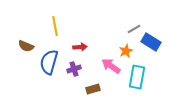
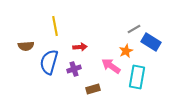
brown semicircle: rotated 28 degrees counterclockwise
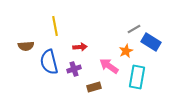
blue semicircle: rotated 30 degrees counterclockwise
pink arrow: moved 2 px left
brown rectangle: moved 1 px right, 2 px up
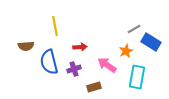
pink arrow: moved 2 px left, 1 px up
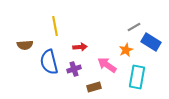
gray line: moved 2 px up
brown semicircle: moved 1 px left, 1 px up
orange star: moved 1 px up
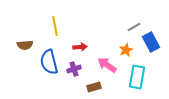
blue rectangle: rotated 30 degrees clockwise
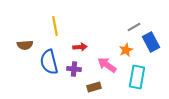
purple cross: rotated 24 degrees clockwise
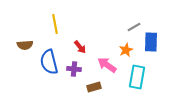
yellow line: moved 2 px up
blue rectangle: rotated 30 degrees clockwise
red arrow: rotated 56 degrees clockwise
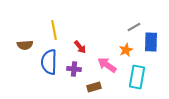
yellow line: moved 1 px left, 6 px down
blue semicircle: rotated 15 degrees clockwise
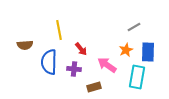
yellow line: moved 5 px right
blue rectangle: moved 3 px left, 10 px down
red arrow: moved 1 px right, 2 px down
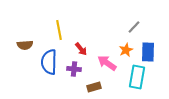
gray line: rotated 16 degrees counterclockwise
pink arrow: moved 2 px up
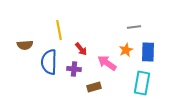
gray line: rotated 40 degrees clockwise
cyan rectangle: moved 5 px right, 6 px down
